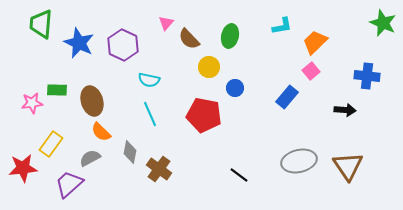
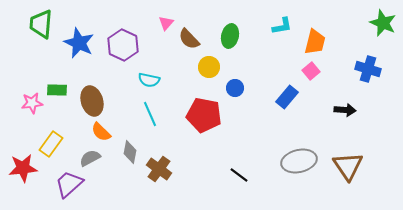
orange trapezoid: rotated 148 degrees clockwise
blue cross: moved 1 px right, 7 px up; rotated 10 degrees clockwise
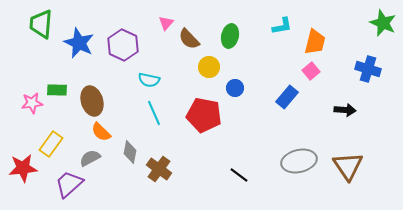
cyan line: moved 4 px right, 1 px up
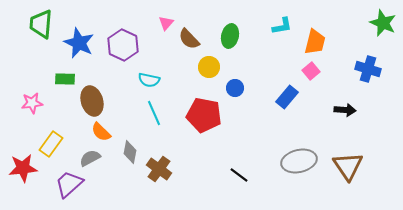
green rectangle: moved 8 px right, 11 px up
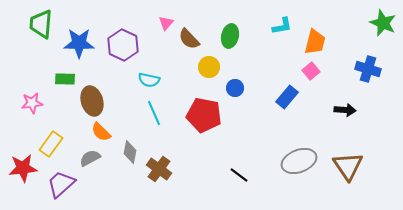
blue star: rotated 24 degrees counterclockwise
gray ellipse: rotated 8 degrees counterclockwise
purple trapezoid: moved 8 px left
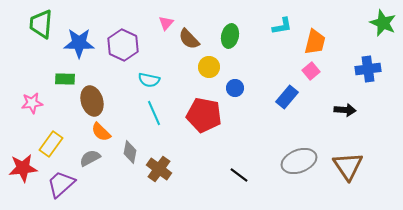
blue cross: rotated 25 degrees counterclockwise
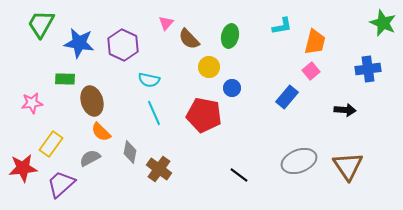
green trapezoid: rotated 24 degrees clockwise
blue star: rotated 8 degrees clockwise
blue circle: moved 3 px left
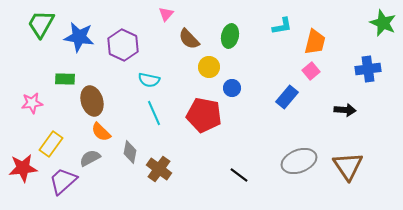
pink triangle: moved 9 px up
blue star: moved 6 px up
purple trapezoid: moved 2 px right, 3 px up
